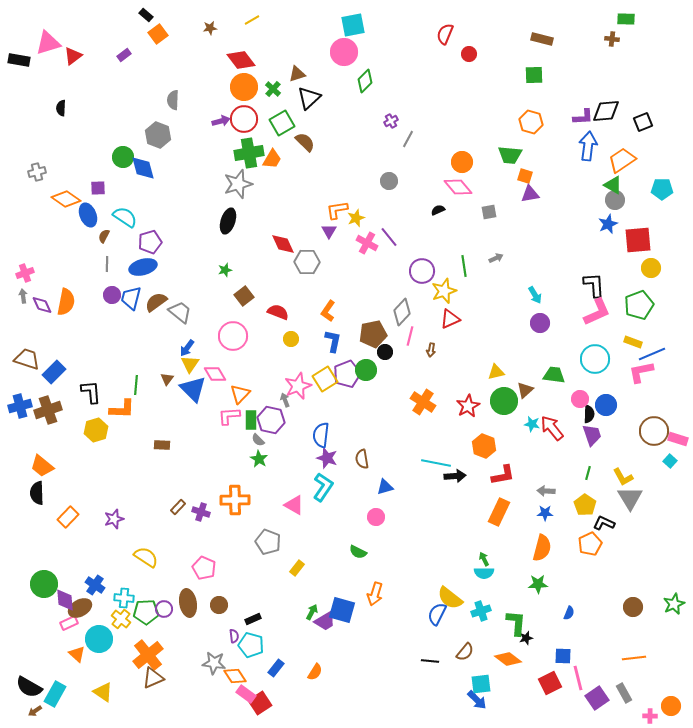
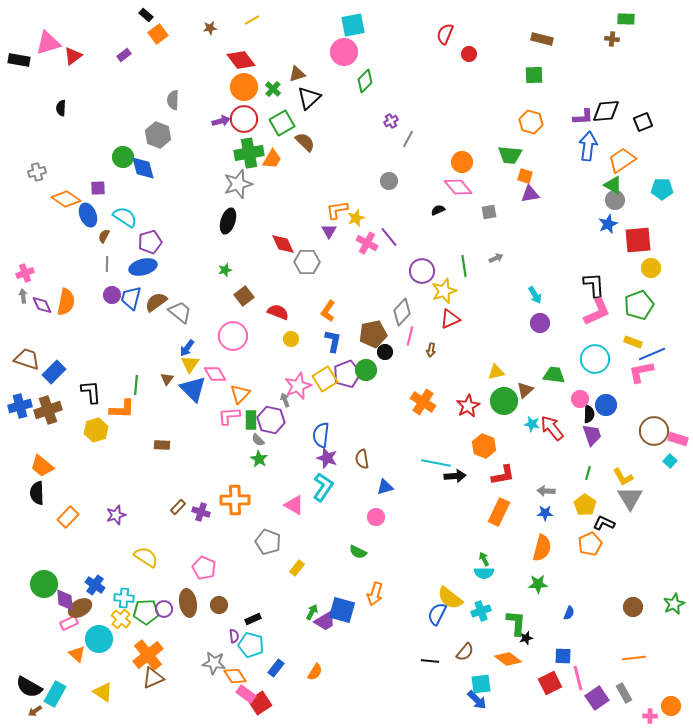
purple star at (114, 519): moved 2 px right, 4 px up
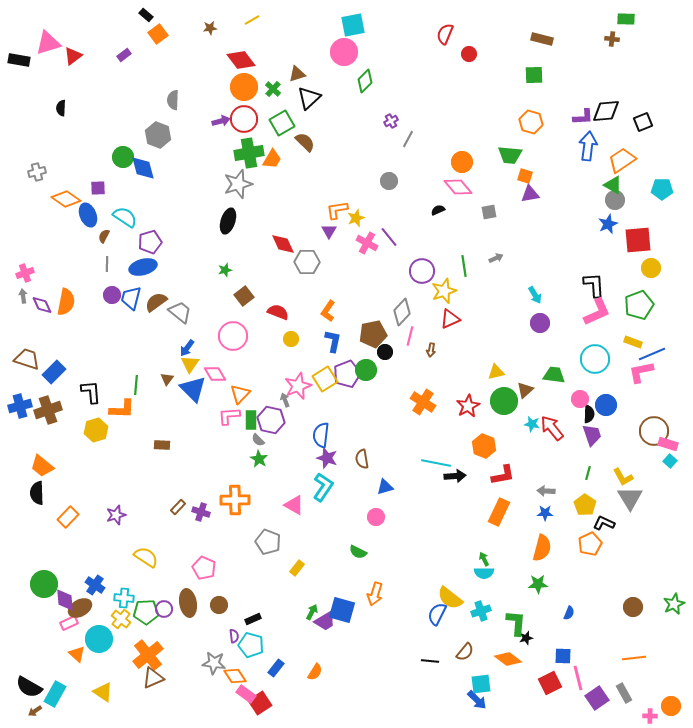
pink rectangle at (678, 439): moved 10 px left, 5 px down
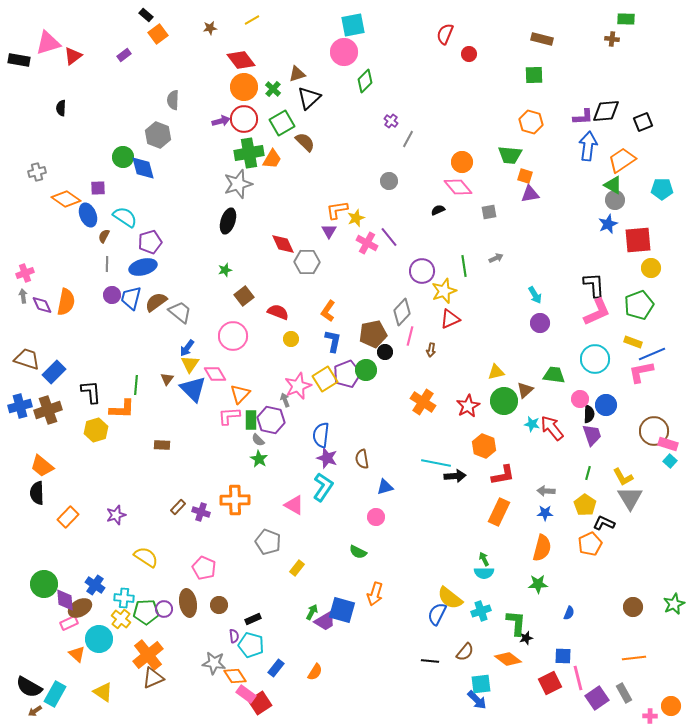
purple cross at (391, 121): rotated 24 degrees counterclockwise
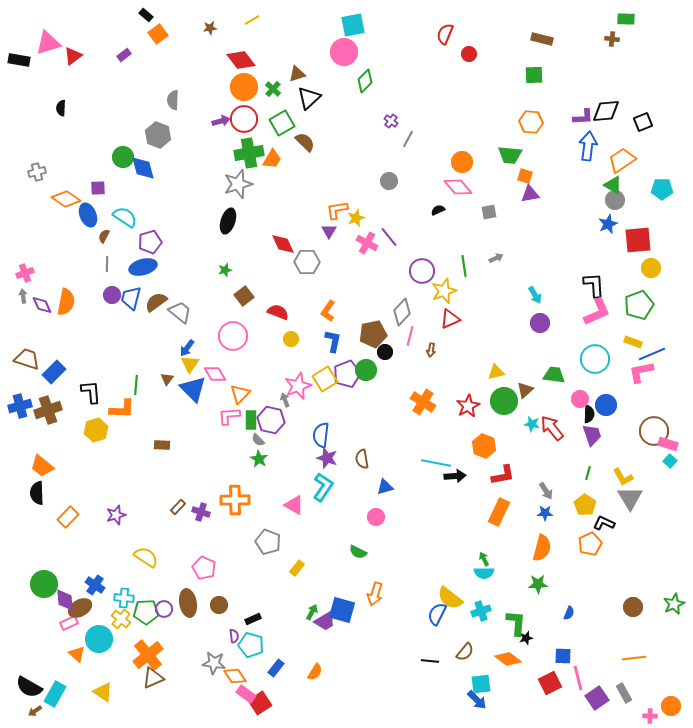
orange hexagon at (531, 122): rotated 10 degrees counterclockwise
gray arrow at (546, 491): rotated 126 degrees counterclockwise
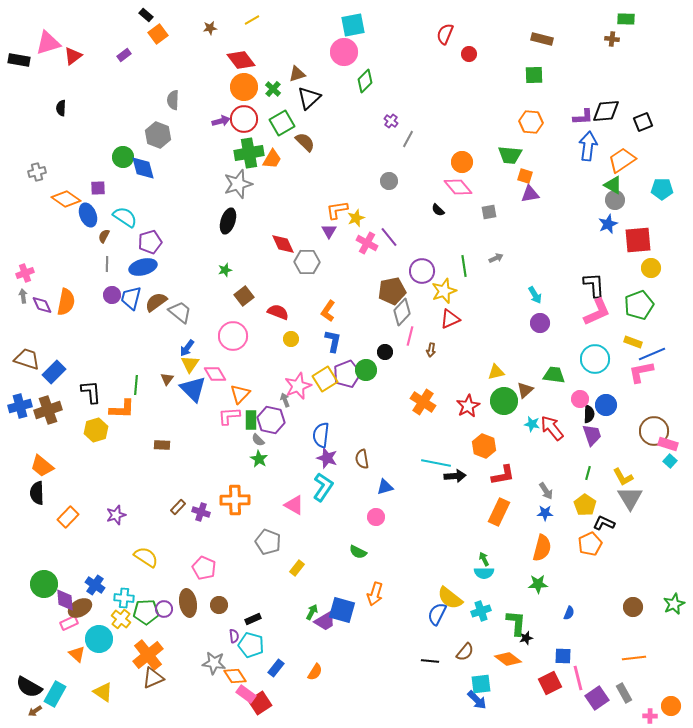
black semicircle at (438, 210): rotated 112 degrees counterclockwise
brown pentagon at (373, 334): moved 19 px right, 43 px up
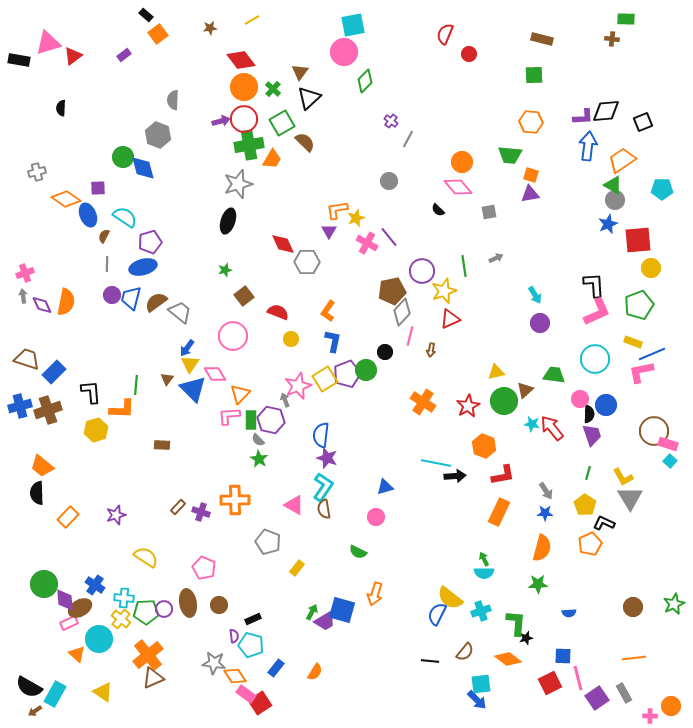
brown triangle at (297, 74): moved 3 px right, 2 px up; rotated 36 degrees counterclockwise
green cross at (249, 153): moved 8 px up
orange square at (525, 176): moved 6 px right, 1 px up
brown semicircle at (362, 459): moved 38 px left, 50 px down
blue semicircle at (569, 613): rotated 64 degrees clockwise
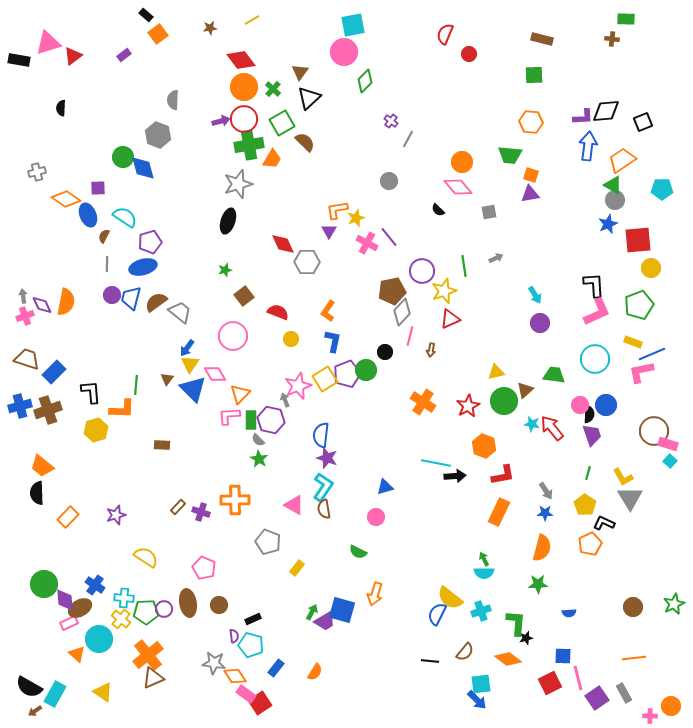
pink cross at (25, 273): moved 43 px down
pink circle at (580, 399): moved 6 px down
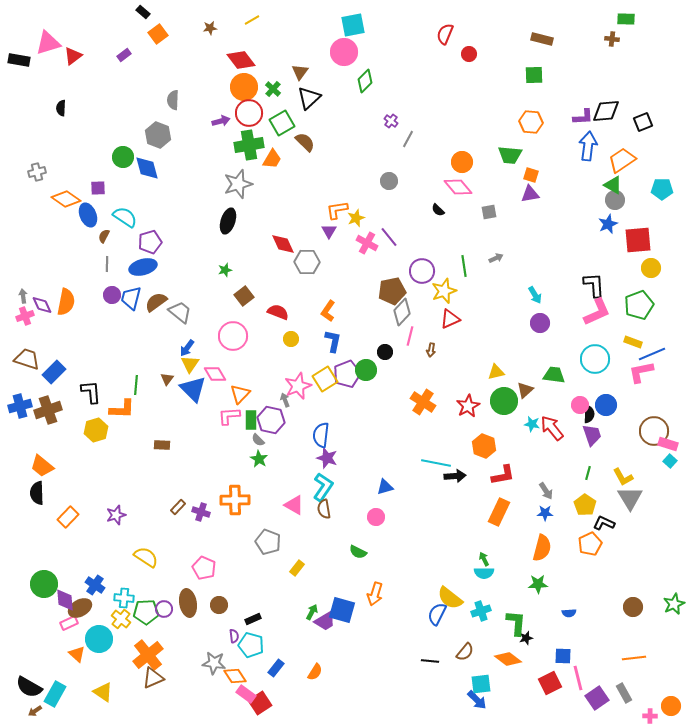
black rectangle at (146, 15): moved 3 px left, 3 px up
red circle at (244, 119): moved 5 px right, 6 px up
blue diamond at (143, 168): moved 4 px right
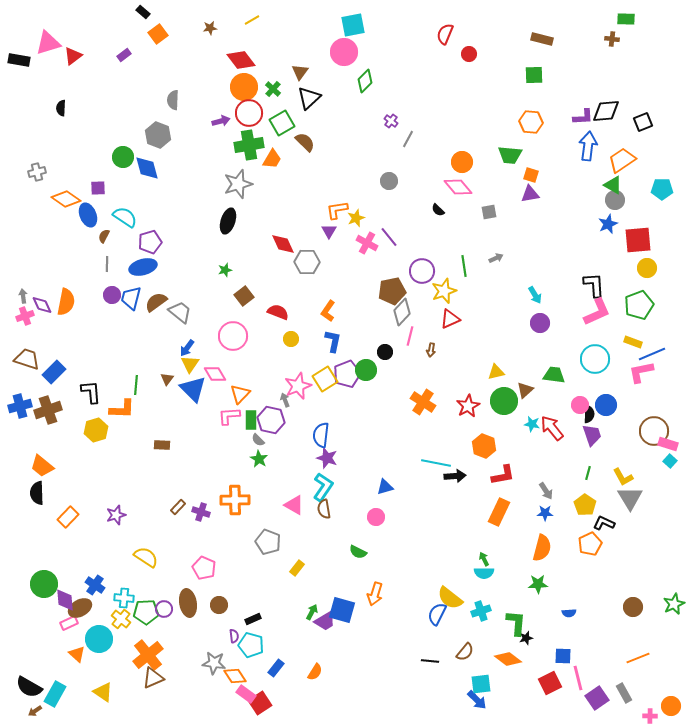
yellow circle at (651, 268): moved 4 px left
orange line at (634, 658): moved 4 px right; rotated 15 degrees counterclockwise
